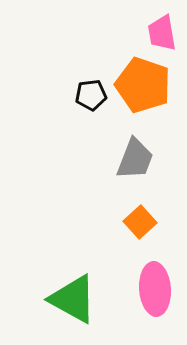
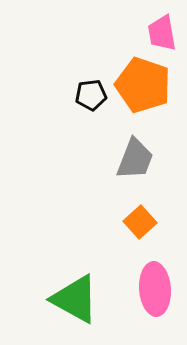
green triangle: moved 2 px right
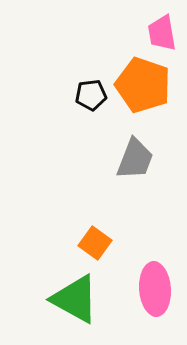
orange square: moved 45 px left, 21 px down; rotated 12 degrees counterclockwise
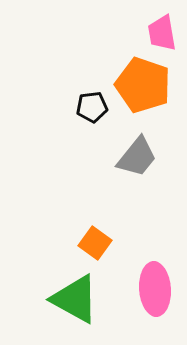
black pentagon: moved 1 px right, 12 px down
gray trapezoid: moved 2 px right, 2 px up; rotated 18 degrees clockwise
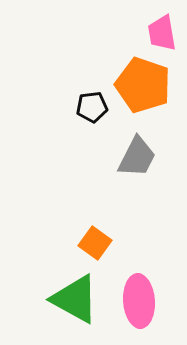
gray trapezoid: rotated 12 degrees counterclockwise
pink ellipse: moved 16 px left, 12 px down
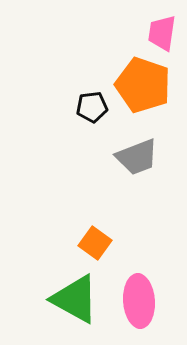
pink trapezoid: rotated 18 degrees clockwise
gray trapezoid: rotated 42 degrees clockwise
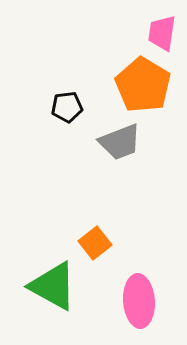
orange pentagon: rotated 12 degrees clockwise
black pentagon: moved 25 px left
gray trapezoid: moved 17 px left, 15 px up
orange square: rotated 16 degrees clockwise
green triangle: moved 22 px left, 13 px up
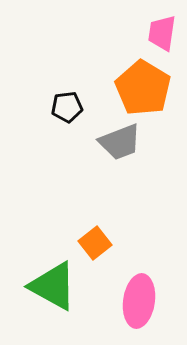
orange pentagon: moved 3 px down
pink ellipse: rotated 12 degrees clockwise
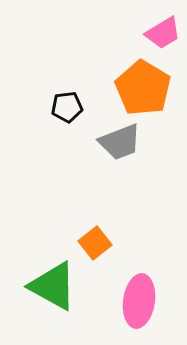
pink trapezoid: moved 1 px right; rotated 129 degrees counterclockwise
